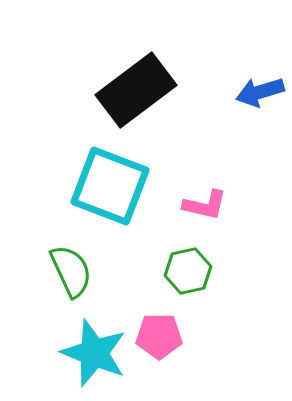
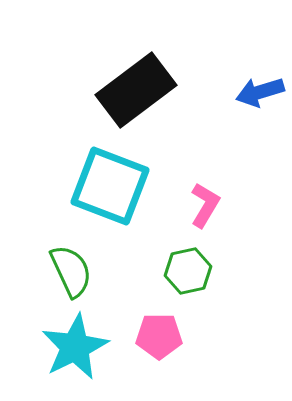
pink L-shape: rotated 72 degrees counterclockwise
cyan star: moved 19 px left, 6 px up; rotated 24 degrees clockwise
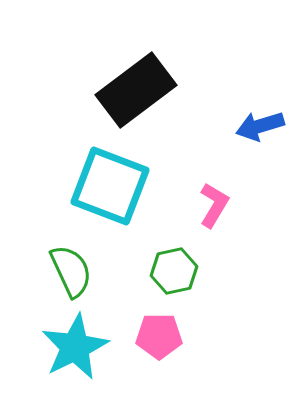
blue arrow: moved 34 px down
pink L-shape: moved 9 px right
green hexagon: moved 14 px left
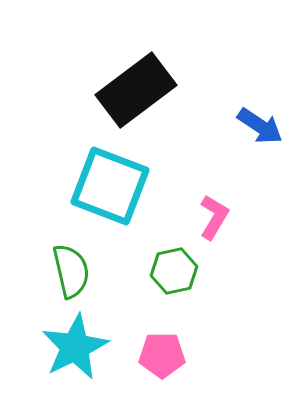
blue arrow: rotated 129 degrees counterclockwise
pink L-shape: moved 12 px down
green semicircle: rotated 12 degrees clockwise
pink pentagon: moved 3 px right, 19 px down
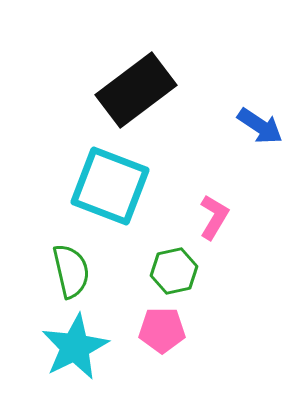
pink pentagon: moved 25 px up
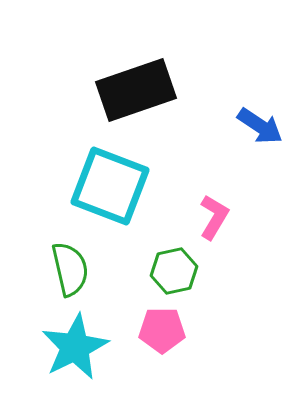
black rectangle: rotated 18 degrees clockwise
green semicircle: moved 1 px left, 2 px up
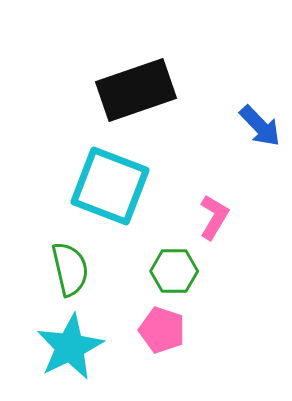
blue arrow: rotated 12 degrees clockwise
green hexagon: rotated 12 degrees clockwise
pink pentagon: rotated 18 degrees clockwise
cyan star: moved 5 px left
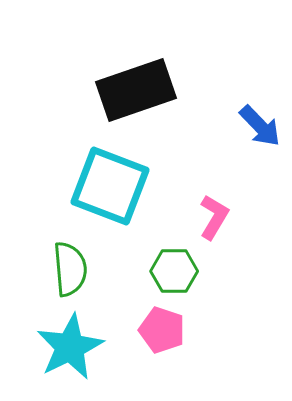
green semicircle: rotated 8 degrees clockwise
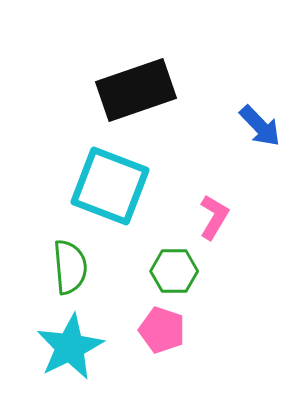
green semicircle: moved 2 px up
